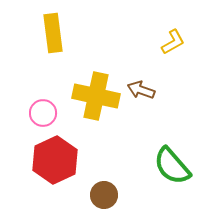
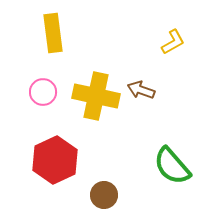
pink circle: moved 21 px up
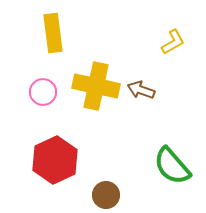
yellow cross: moved 10 px up
brown circle: moved 2 px right
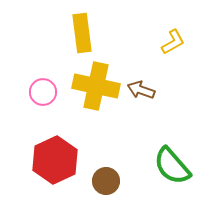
yellow rectangle: moved 29 px right
brown circle: moved 14 px up
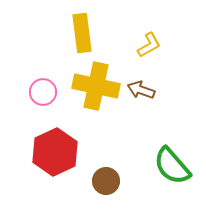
yellow L-shape: moved 24 px left, 3 px down
red hexagon: moved 8 px up
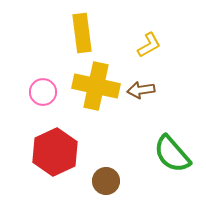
brown arrow: rotated 28 degrees counterclockwise
green semicircle: moved 12 px up
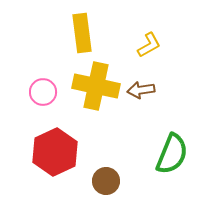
green semicircle: rotated 117 degrees counterclockwise
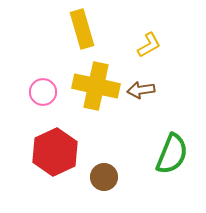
yellow rectangle: moved 4 px up; rotated 9 degrees counterclockwise
brown circle: moved 2 px left, 4 px up
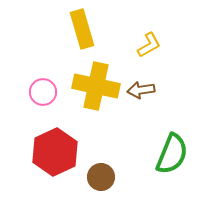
brown circle: moved 3 px left
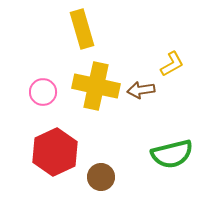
yellow L-shape: moved 23 px right, 19 px down
green semicircle: rotated 54 degrees clockwise
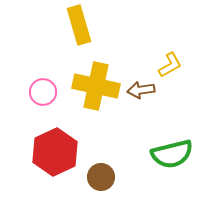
yellow rectangle: moved 3 px left, 4 px up
yellow L-shape: moved 2 px left, 1 px down
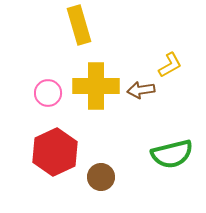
yellow cross: rotated 12 degrees counterclockwise
pink circle: moved 5 px right, 1 px down
